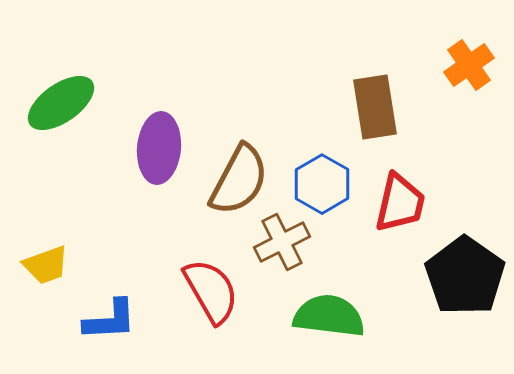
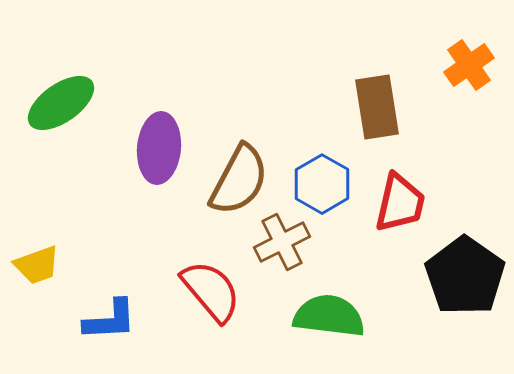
brown rectangle: moved 2 px right
yellow trapezoid: moved 9 px left
red semicircle: rotated 10 degrees counterclockwise
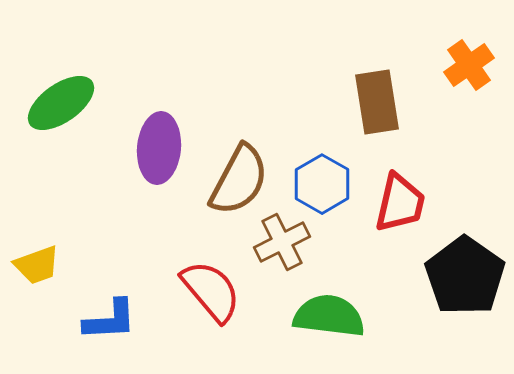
brown rectangle: moved 5 px up
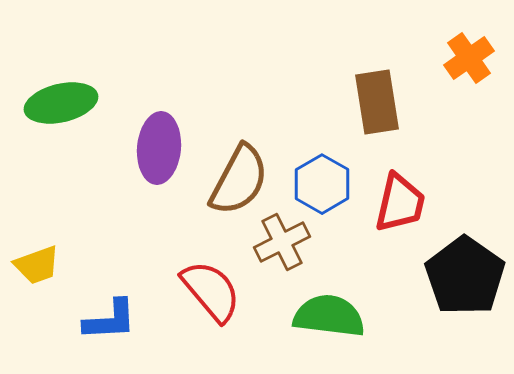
orange cross: moved 7 px up
green ellipse: rotated 22 degrees clockwise
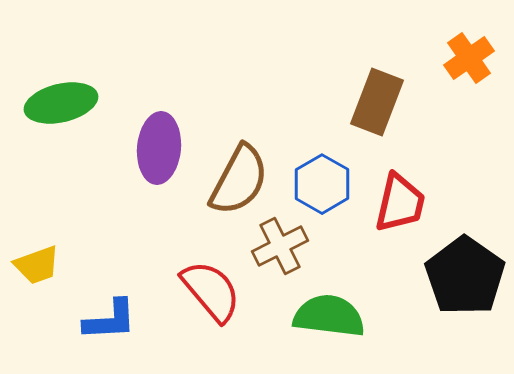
brown rectangle: rotated 30 degrees clockwise
brown cross: moved 2 px left, 4 px down
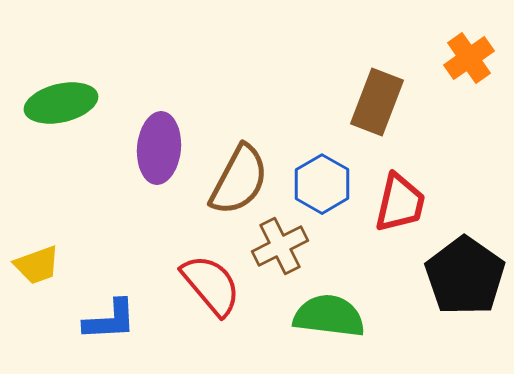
red semicircle: moved 6 px up
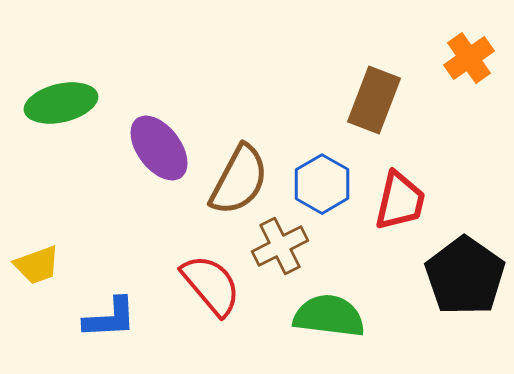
brown rectangle: moved 3 px left, 2 px up
purple ellipse: rotated 42 degrees counterclockwise
red trapezoid: moved 2 px up
blue L-shape: moved 2 px up
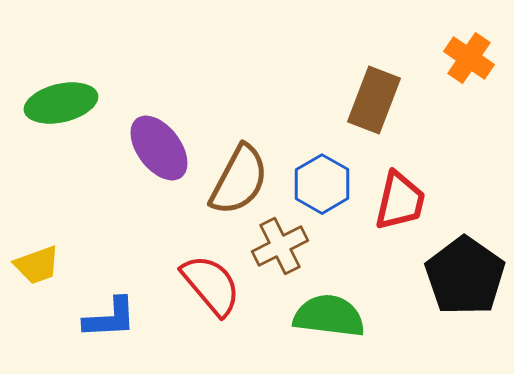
orange cross: rotated 21 degrees counterclockwise
